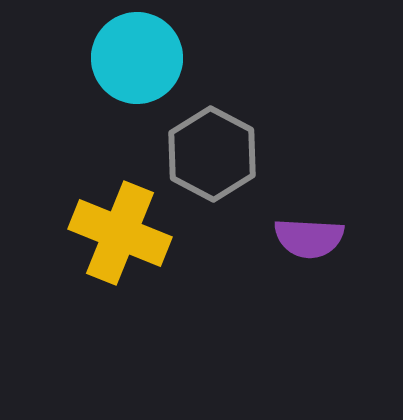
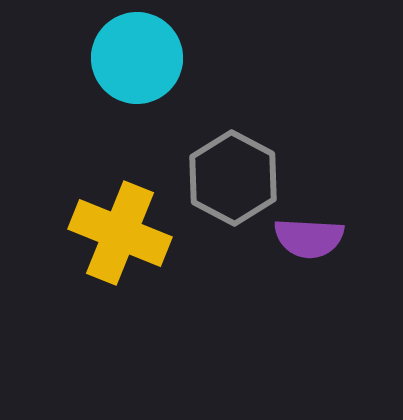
gray hexagon: moved 21 px right, 24 px down
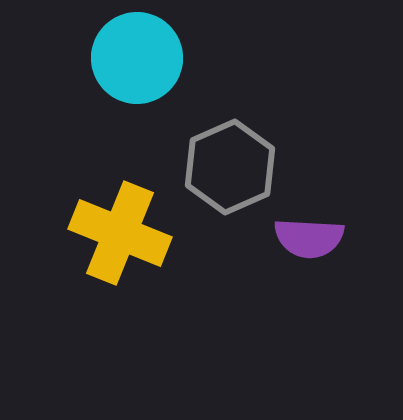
gray hexagon: moved 3 px left, 11 px up; rotated 8 degrees clockwise
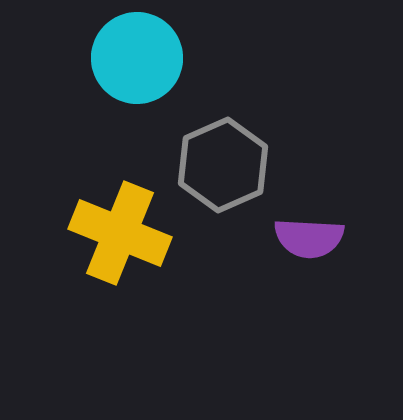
gray hexagon: moved 7 px left, 2 px up
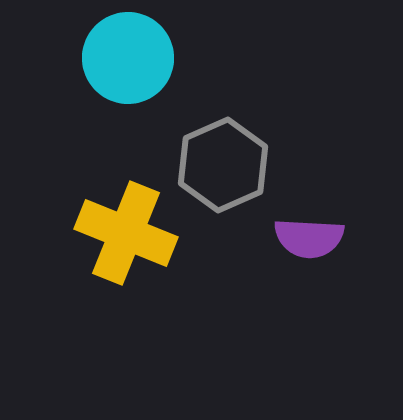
cyan circle: moved 9 px left
yellow cross: moved 6 px right
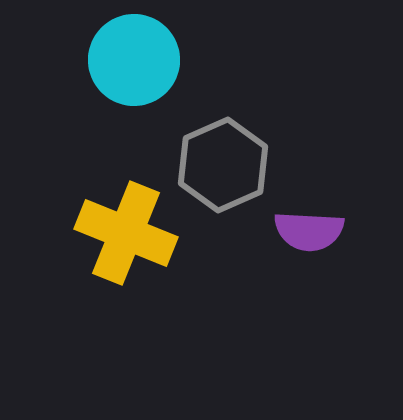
cyan circle: moved 6 px right, 2 px down
purple semicircle: moved 7 px up
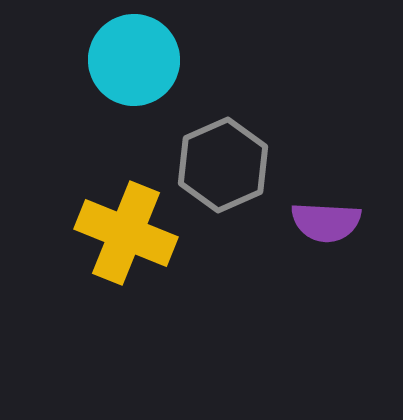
purple semicircle: moved 17 px right, 9 px up
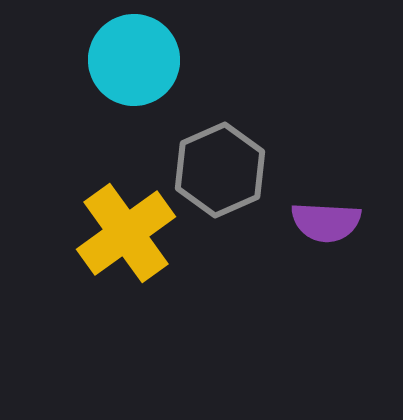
gray hexagon: moved 3 px left, 5 px down
yellow cross: rotated 32 degrees clockwise
